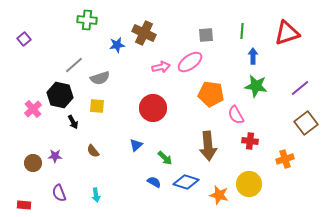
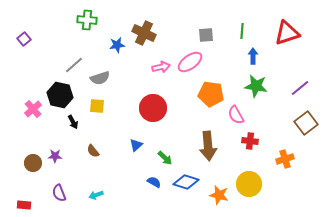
cyan arrow: rotated 80 degrees clockwise
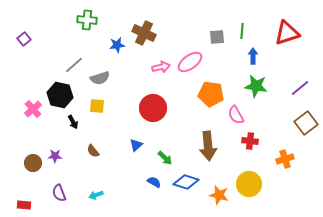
gray square: moved 11 px right, 2 px down
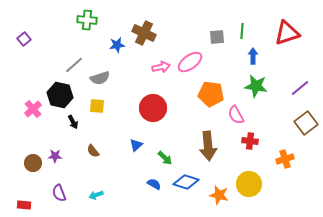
blue semicircle: moved 2 px down
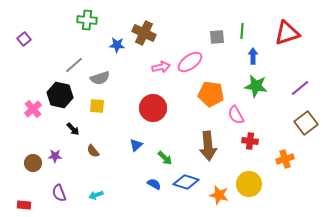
blue star: rotated 14 degrees clockwise
black arrow: moved 7 px down; rotated 16 degrees counterclockwise
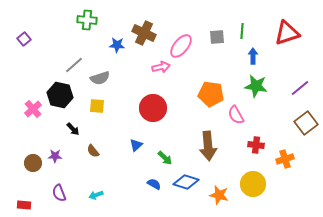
pink ellipse: moved 9 px left, 16 px up; rotated 15 degrees counterclockwise
red cross: moved 6 px right, 4 px down
yellow circle: moved 4 px right
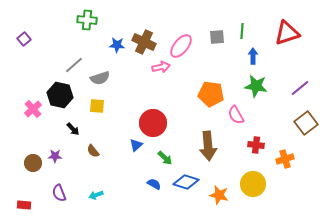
brown cross: moved 9 px down
red circle: moved 15 px down
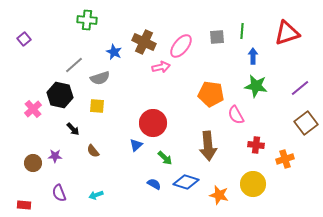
blue star: moved 3 px left, 7 px down; rotated 21 degrees clockwise
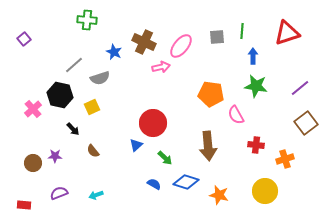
yellow square: moved 5 px left, 1 px down; rotated 28 degrees counterclockwise
yellow circle: moved 12 px right, 7 px down
purple semicircle: rotated 90 degrees clockwise
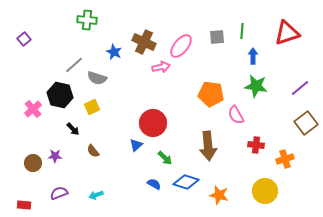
gray semicircle: moved 3 px left; rotated 36 degrees clockwise
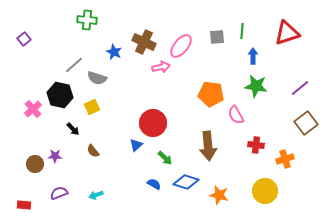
brown circle: moved 2 px right, 1 px down
